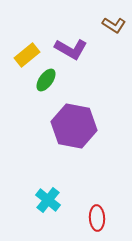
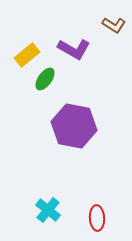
purple L-shape: moved 3 px right
green ellipse: moved 1 px left, 1 px up
cyan cross: moved 10 px down
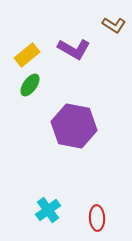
green ellipse: moved 15 px left, 6 px down
cyan cross: rotated 15 degrees clockwise
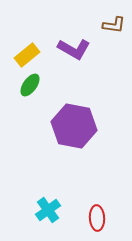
brown L-shape: rotated 25 degrees counterclockwise
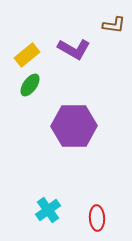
purple hexagon: rotated 12 degrees counterclockwise
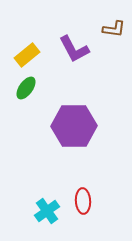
brown L-shape: moved 4 px down
purple L-shape: rotated 32 degrees clockwise
green ellipse: moved 4 px left, 3 px down
cyan cross: moved 1 px left, 1 px down
red ellipse: moved 14 px left, 17 px up
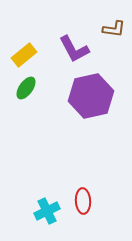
yellow rectangle: moved 3 px left
purple hexagon: moved 17 px right, 30 px up; rotated 12 degrees counterclockwise
cyan cross: rotated 10 degrees clockwise
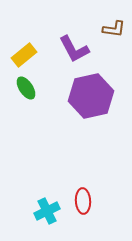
green ellipse: rotated 70 degrees counterclockwise
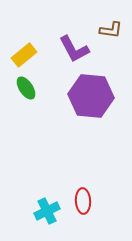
brown L-shape: moved 3 px left, 1 px down
purple hexagon: rotated 18 degrees clockwise
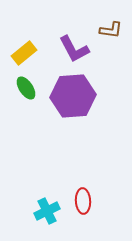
yellow rectangle: moved 2 px up
purple hexagon: moved 18 px left; rotated 9 degrees counterclockwise
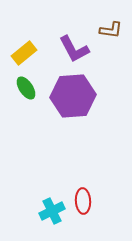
cyan cross: moved 5 px right
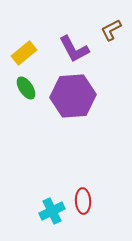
brown L-shape: rotated 145 degrees clockwise
